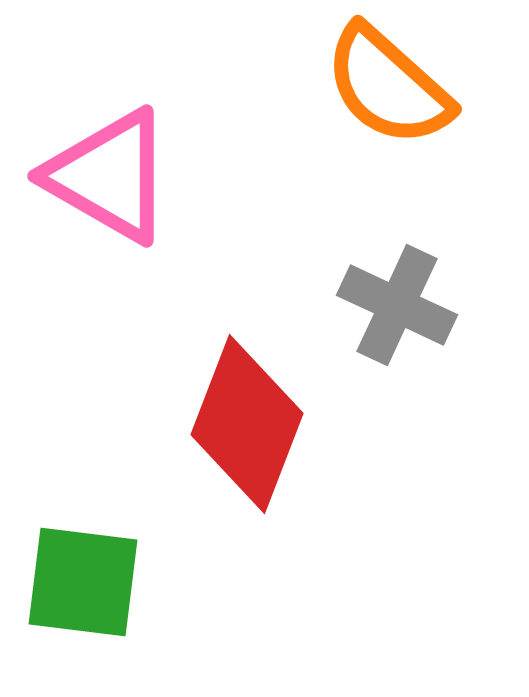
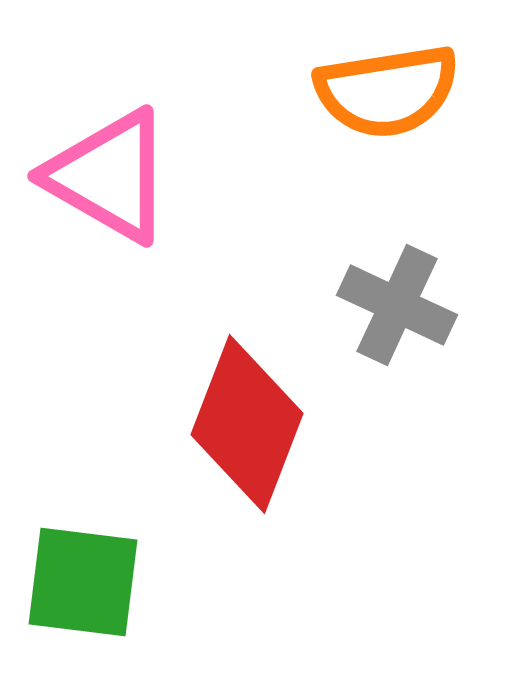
orange semicircle: moved 1 px left, 5 px down; rotated 51 degrees counterclockwise
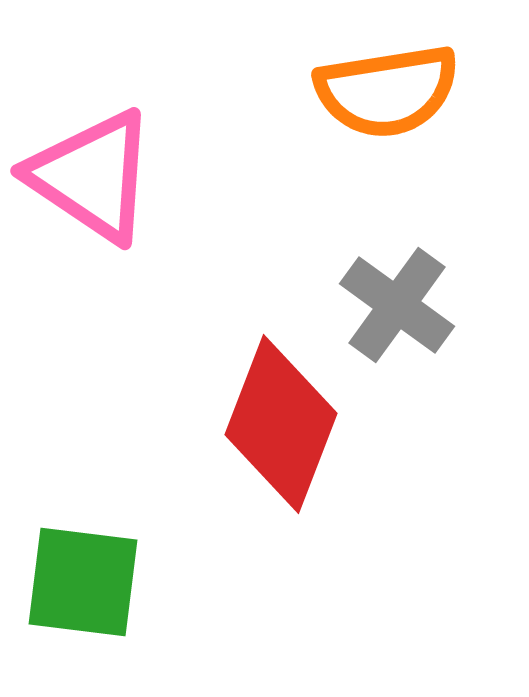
pink triangle: moved 17 px left; rotated 4 degrees clockwise
gray cross: rotated 11 degrees clockwise
red diamond: moved 34 px right
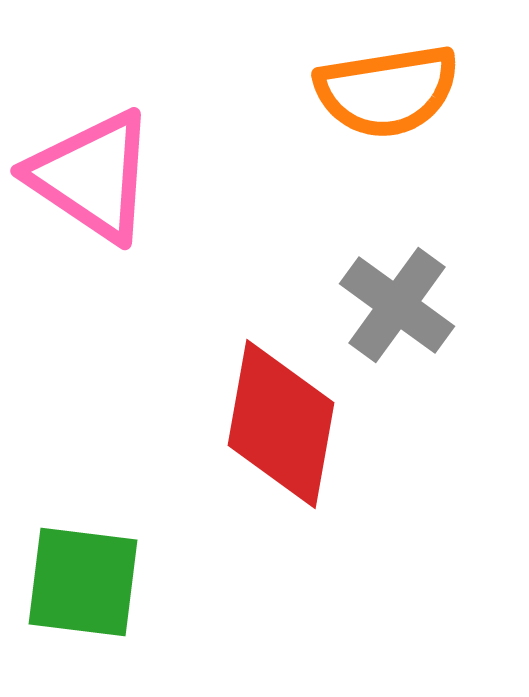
red diamond: rotated 11 degrees counterclockwise
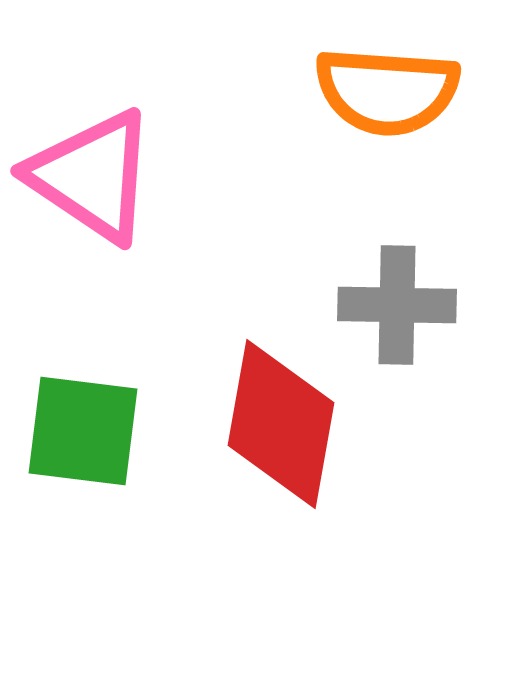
orange semicircle: rotated 13 degrees clockwise
gray cross: rotated 35 degrees counterclockwise
green square: moved 151 px up
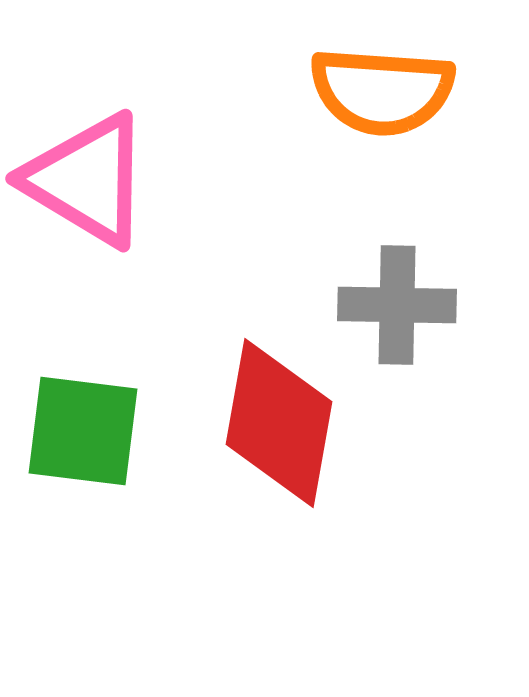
orange semicircle: moved 5 px left
pink triangle: moved 5 px left, 4 px down; rotated 3 degrees counterclockwise
red diamond: moved 2 px left, 1 px up
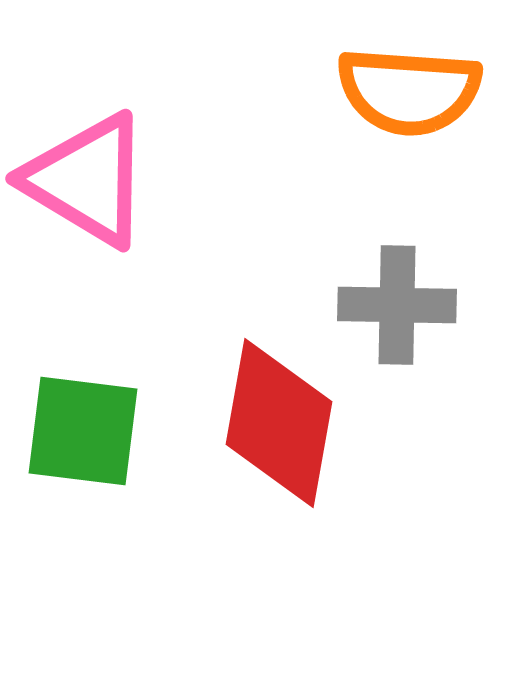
orange semicircle: moved 27 px right
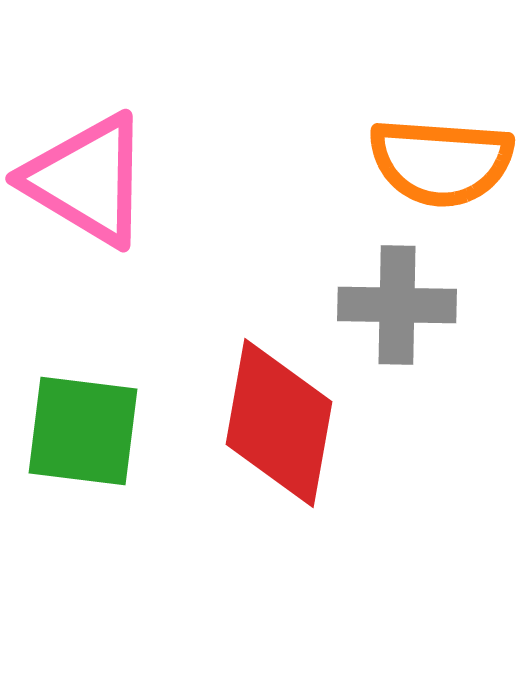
orange semicircle: moved 32 px right, 71 px down
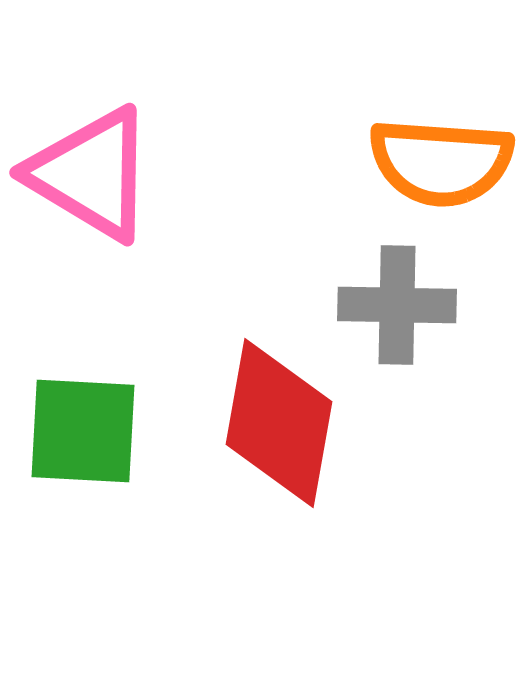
pink triangle: moved 4 px right, 6 px up
green square: rotated 4 degrees counterclockwise
